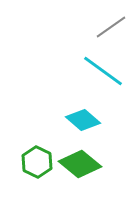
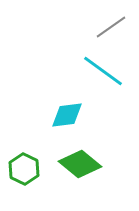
cyan diamond: moved 16 px left, 5 px up; rotated 48 degrees counterclockwise
green hexagon: moved 13 px left, 7 px down
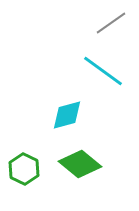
gray line: moved 4 px up
cyan diamond: rotated 8 degrees counterclockwise
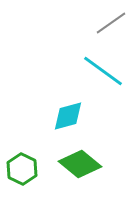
cyan diamond: moved 1 px right, 1 px down
green hexagon: moved 2 px left
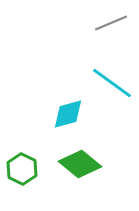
gray line: rotated 12 degrees clockwise
cyan line: moved 9 px right, 12 px down
cyan diamond: moved 2 px up
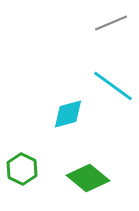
cyan line: moved 1 px right, 3 px down
green diamond: moved 8 px right, 14 px down
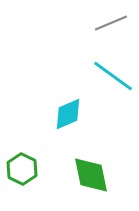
cyan line: moved 10 px up
cyan diamond: rotated 8 degrees counterclockwise
green diamond: moved 3 px right, 3 px up; rotated 39 degrees clockwise
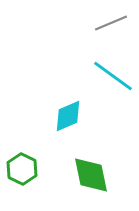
cyan diamond: moved 2 px down
